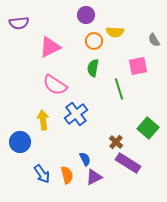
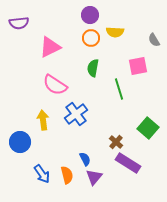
purple circle: moved 4 px right
orange circle: moved 3 px left, 3 px up
purple triangle: rotated 24 degrees counterclockwise
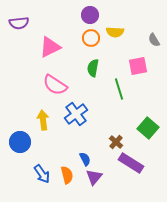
purple rectangle: moved 3 px right
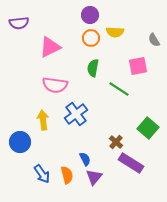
pink semicircle: rotated 25 degrees counterclockwise
green line: rotated 40 degrees counterclockwise
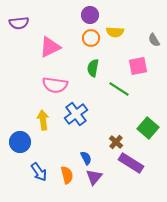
blue semicircle: moved 1 px right, 1 px up
blue arrow: moved 3 px left, 2 px up
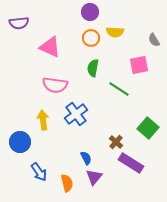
purple circle: moved 3 px up
pink triangle: rotated 50 degrees clockwise
pink square: moved 1 px right, 1 px up
orange semicircle: moved 8 px down
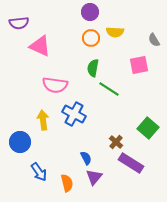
pink triangle: moved 10 px left, 1 px up
green line: moved 10 px left
blue cross: moved 2 px left; rotated 25 degrees counterclockwise
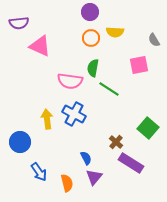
pink semicircle: moved 15 px right, 4 px up
yellow arrow: moved 4 px right, 1 px up
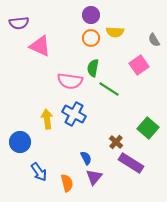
purple circle: moved 1 px right, 3 px down
pink square: rotated 24 degrees counterclockwise
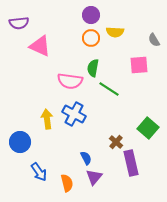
pink square: rotated 30 degrees clockwise
purple rectangle: rotated 45 degrees clockwise
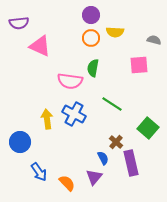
gray semicircle: rotated 136 degrees clockwise
green line: moved 3 px right, 15 px down
blue semicircle: moved 17 px right
orange semicircle: rotated 30 degrees counterclockwise
